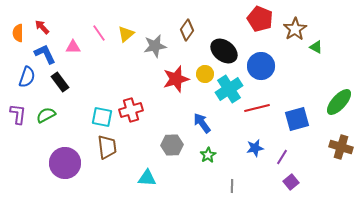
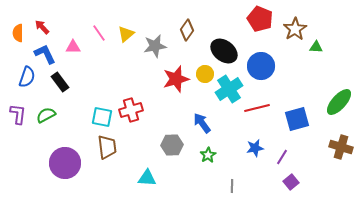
green triangle: rotated 24 degrees counterclockwise
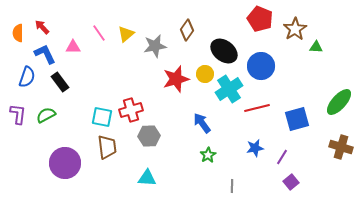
gray hexagon: moved 23 px left, 9 px up
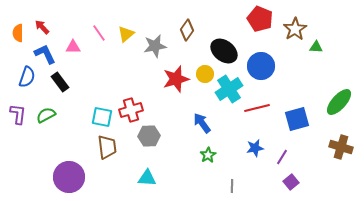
purple circle: moved 4 px right, 14 px down
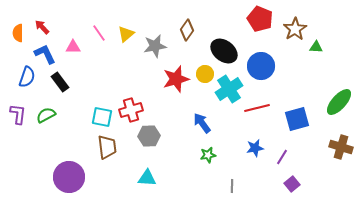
green star: rotated 21 degrees clockwise
purple square: moved 1 px right, 2 px down
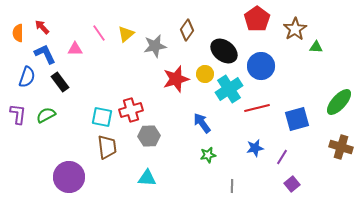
red pentagon: moved 3 px left; rotated 15 degrees clockwise
pink triangle: moved 2 px right, 2 px down
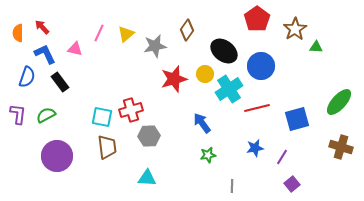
pink line: rotated 60 degrees clockwise
pink triangle: rotated 14 degrees clockwise
red star: moved 2 px left
purple circle: moved 12 px left, 21 px up
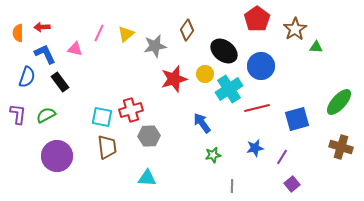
red arrow: rotated 49 degrees counterclockwise
green star: moved 5 px right
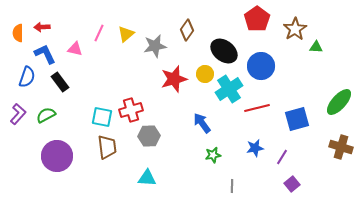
purple L-shape: rotated 35 degrees clockwise
